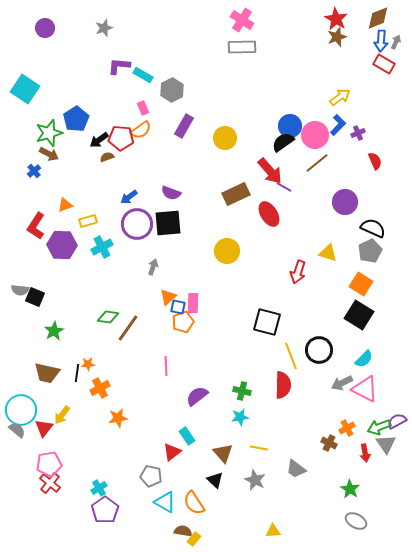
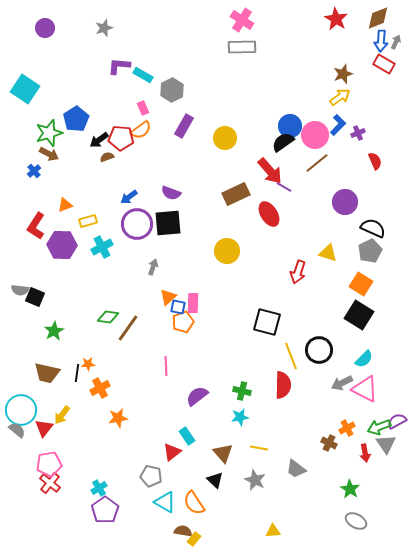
brown star at (337, 37): moved 6 px right, 37 px down
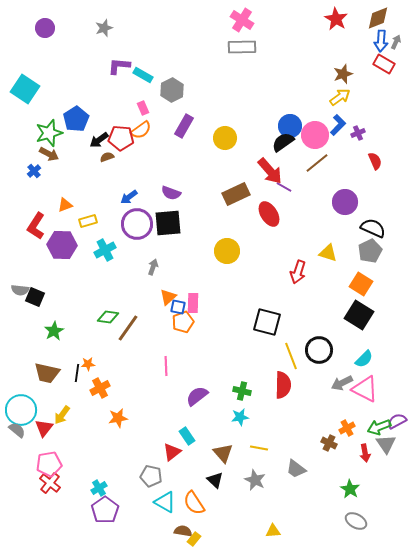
cyan cross at (102, 247): moved 3 px right, 3 px down
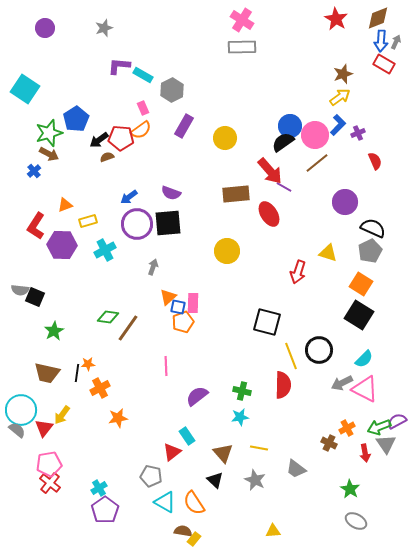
brown rectangle at (236, 194): rotated 20 degrees clockwise
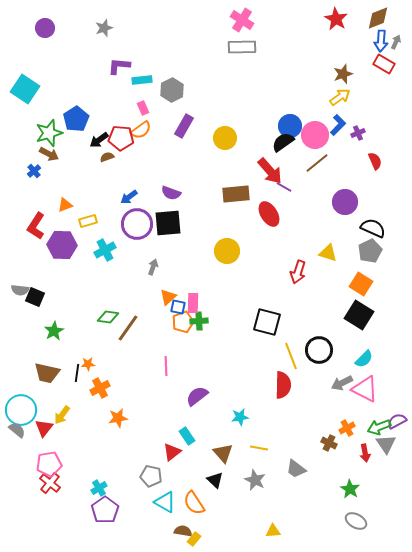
cyan rectangle at (143, 75): moved 1 px left, 5 px down; rotated 36 degrees counterclockwise
green cross at (242, 391): moved 43 px left, 70 px up; rotated 18 degrees counterclockwise
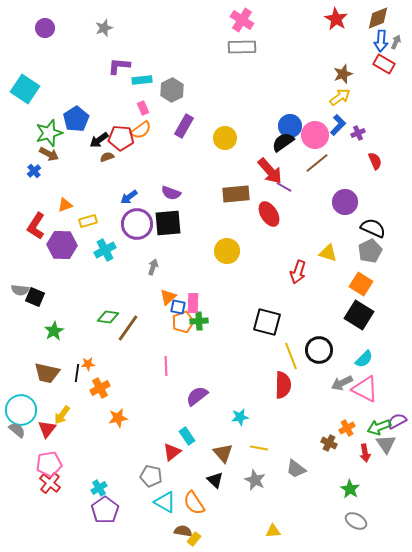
red triangle at (44, 428): moved 3 px right, 1 px down
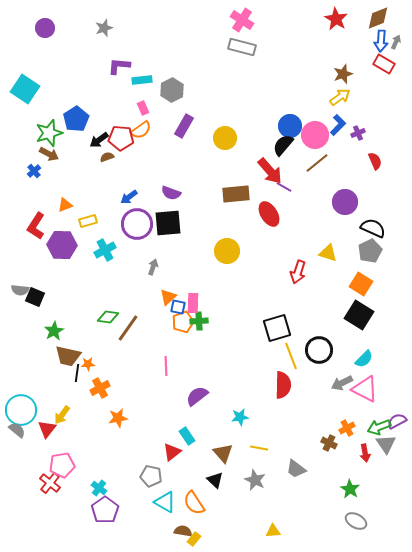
gray rectangle at (242, 47): rotated 16 degrees clockwise
black semicircle at (283, 142): moved 3 px down; rotated 15 degrees counterclockwise
black square at (267, 322): moved 10 px right, 6 px down; rotated 32 degrees counterclockwise
brown trapezoid at (47, 373): moved 21 px right, 17 px up
pink pentagon at (49, 464): moved 13 px right, 1 px down
cyan cross at (99, 488): rotated 21 degrees counterclockwise
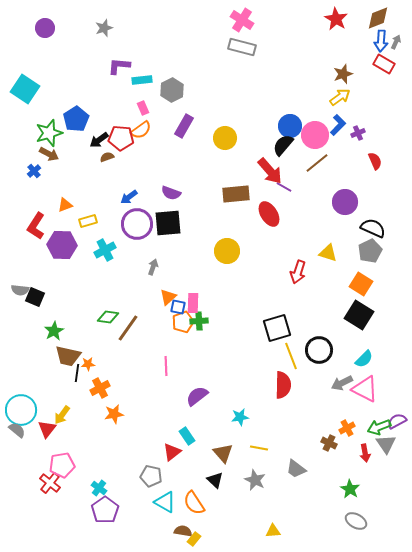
orange star at (118, 418): moved 4 px left, 4 px up
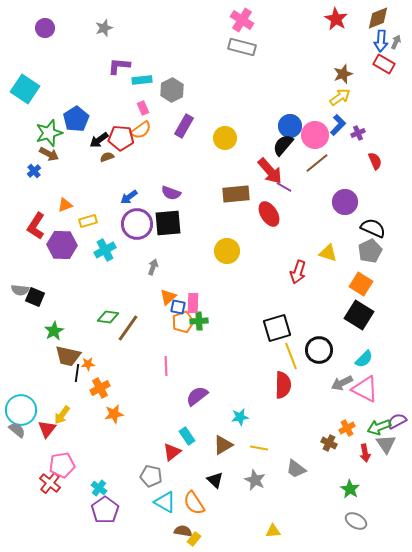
brown triangle at (223, 453): moved 8 px up; rotated 40 degrees clockwise
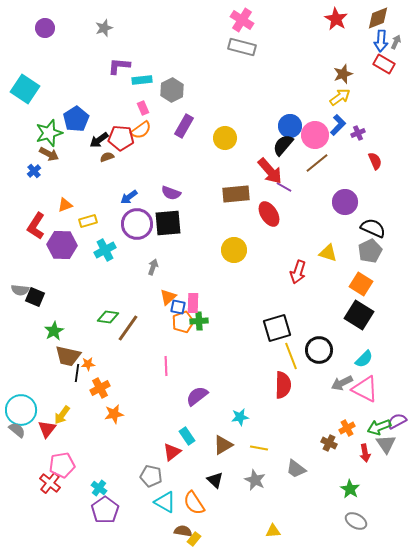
yellow circle at (227, 251): moved 7 px right, 1 px up
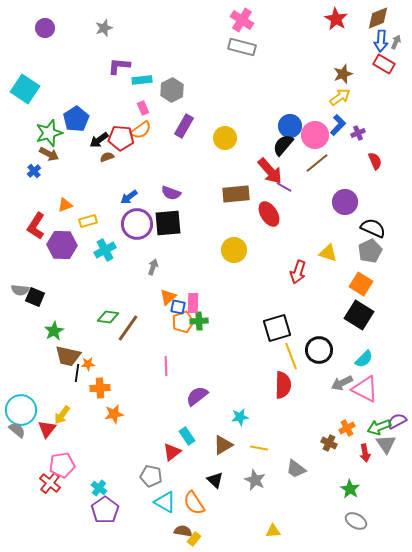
orange cross at (100, 388): rotated 24 degrees clockwise
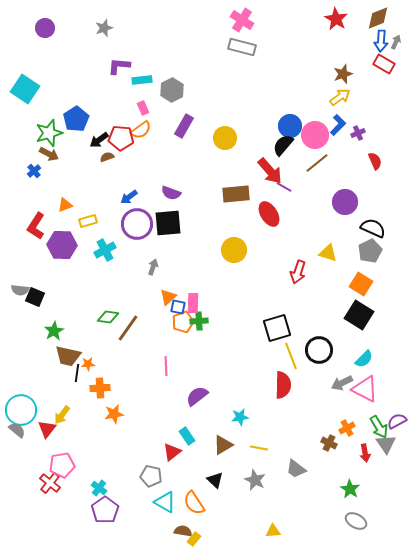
green arrow at (379, 427): rotated 100 degrees counterclockwise
